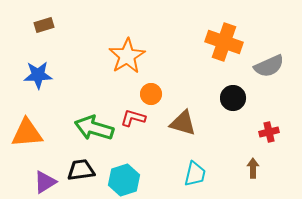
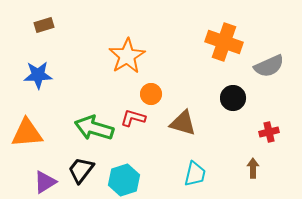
black trapezoid: rotated 44 degrees counterclockwise
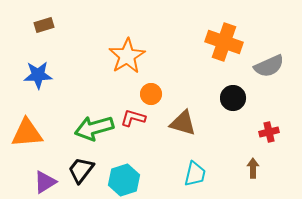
green arrow: rotated 33 degrees counterclockwise
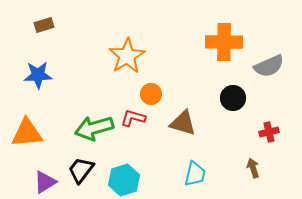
orange cross: rotated 18 degrees counterclockwise
brown arrow: rotated 18 degrees counterclockwise
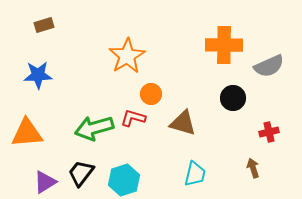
orange cross: moved 3 px down
black trapezoid: moved 3 px down
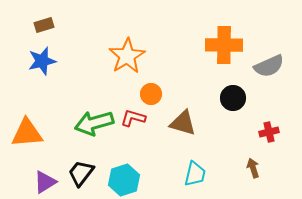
blue star: moved 4 px right, 14 px up; rotated 12 degrees counterclockwise
green arrow: moved 5 px up
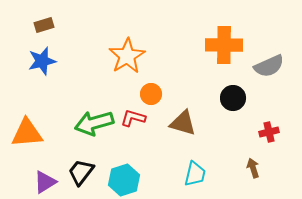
black trapezoid: moved 1 px up
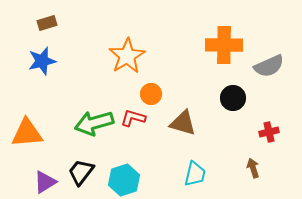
brown rectangle: moved 3 px right, 2 px up
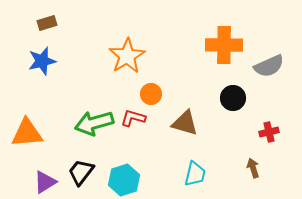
brown triangle: moved 2 px right
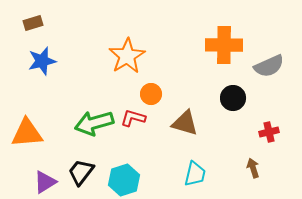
brown rectangle: moved 14 px left
